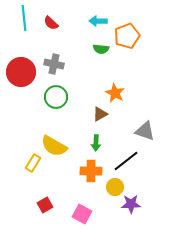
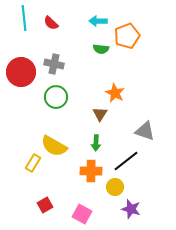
brown triangle: rotated 28 degrees counterclockwise
purple star: moved 5 px down; rotated 18 degrees clockwise
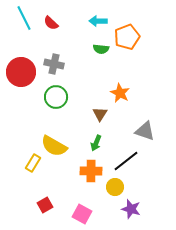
cyan line: rotated 20 degrees counterclockwise
orange pentagon: moved 1 px down
orange star: moved 5 px right
green arrow: rotated 21 degrees clockwise
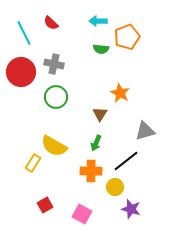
cyan line: moved 15 px down
gray triangle: rotated 35 degrees counterclockwise
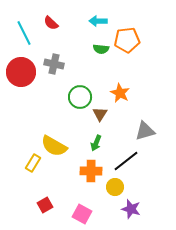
orange pentagon: moved 3 px down; rotated 15 degrees clockwise
green circle: moved 24 px right
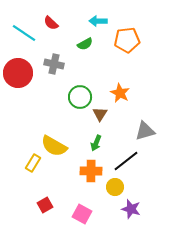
cyan line: rotated 30 degrees counterclockwise
green semicircle: moved 16 px left, 5 px up; rotated 35 degrees counterclockwise
red circle: moved 3 px left, 1 px down
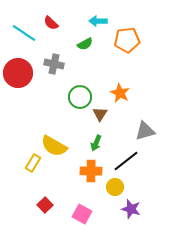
red square: rotated 14 degrees counterclockwise
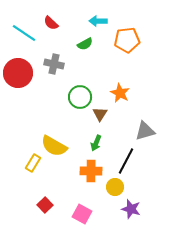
black line: rotated 24 degrees counterclockwise
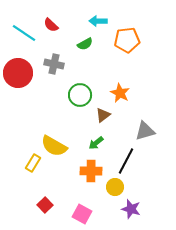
red semicircle: moved 2 px down
green circle: moved 2 px up
brown triangle: moved 3 px right, 1 px down; rotated 21 degrees clockwise
green arrow: rotated 28 degrees clockwise
